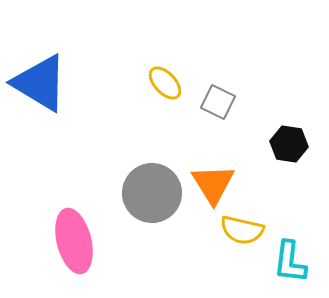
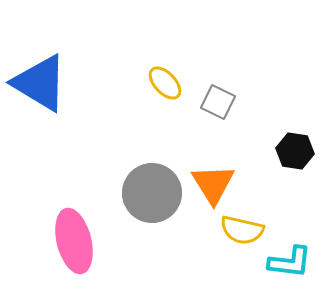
black hexagon: moved 6 px right, 7 px down
cyan L-shape: rotated 90 degrees counterclockwise
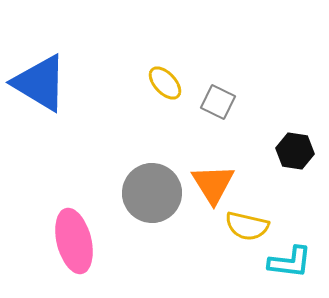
yellow semicircle: moved 5 px right, 4 px up
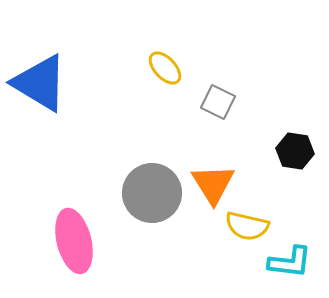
yellow ellipse: moved 15 px up
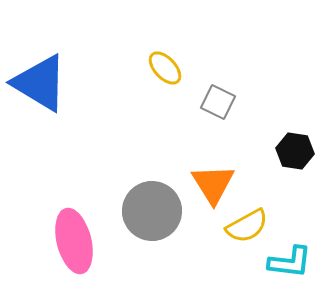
gray circle: moved 18 px down
yellow semicircle: rotated 42 degrees counterclockwise
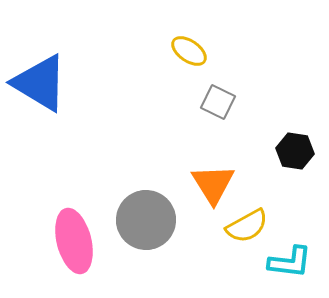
yellow ellipse: moved 24 px right, 17 px up; rotated 12 degrees counterclockwise
gray circle: moved 6 px left, 9 px down
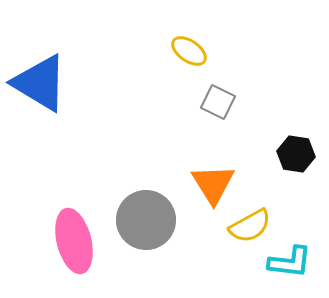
black hexagon: moved 1 px right, 3 px down
yellow semicircle: moved 3 px right
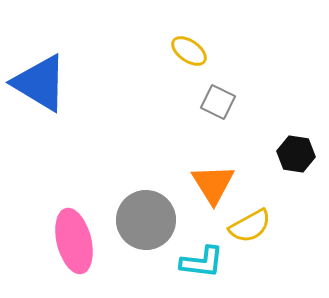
cyan L-shape: moved 88 px left
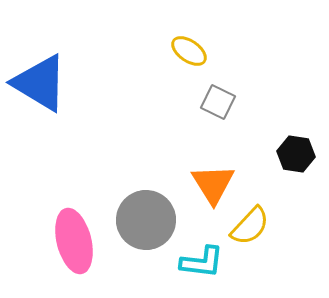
yellow semicircle: rotated 18 degrees counterclockwise
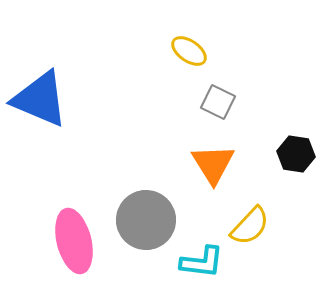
blue triangle: moved 16 px down; rotated 8 degrees counterclockwise
orange triangle: moved 20 px up
